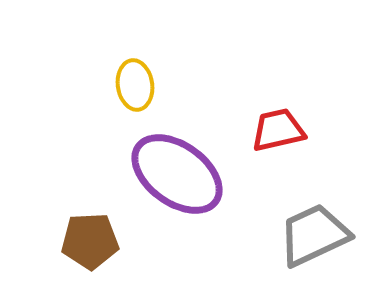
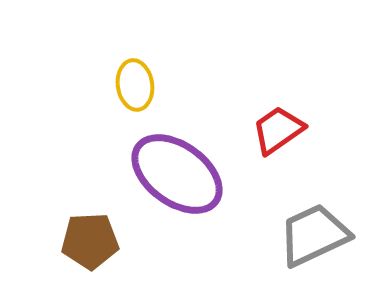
red trapezoid: rotated 22 degrees counterclockwise
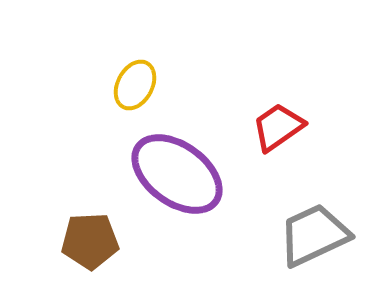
yellow ellipse: rotated 36 degrees clockwise
red trapezoid: moved 3 px up
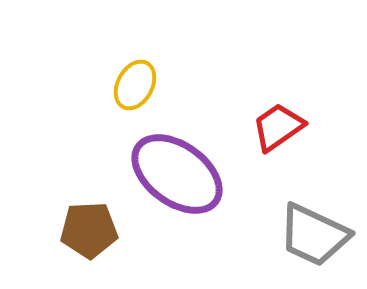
gray trapezoid: rotated 130 degrees counterclockwise
brown pentagon: moved 1 px left, 11 px up
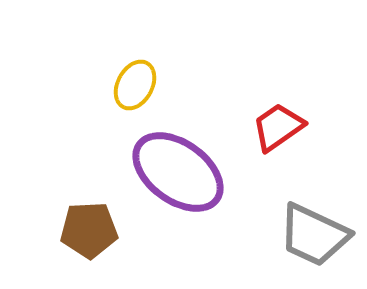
purple ellipse: moved 1 px right, 2 px up
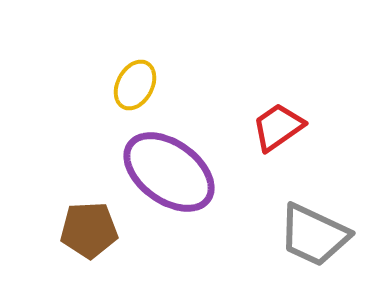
purple ellipse: moved 9 px left
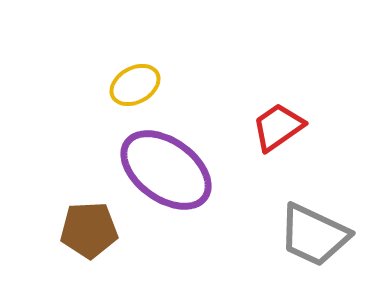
yellow ellipse: rotated 33 degrees clockwise
purple ellipse: moved 3 px left, 2 px up
